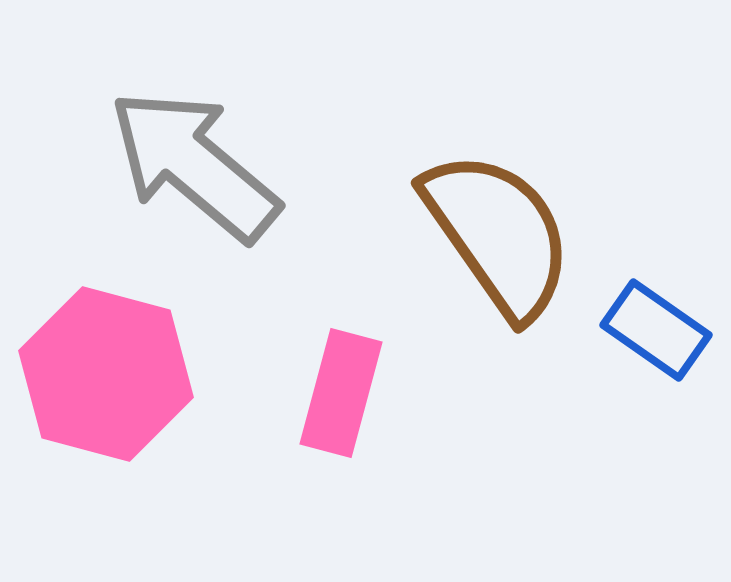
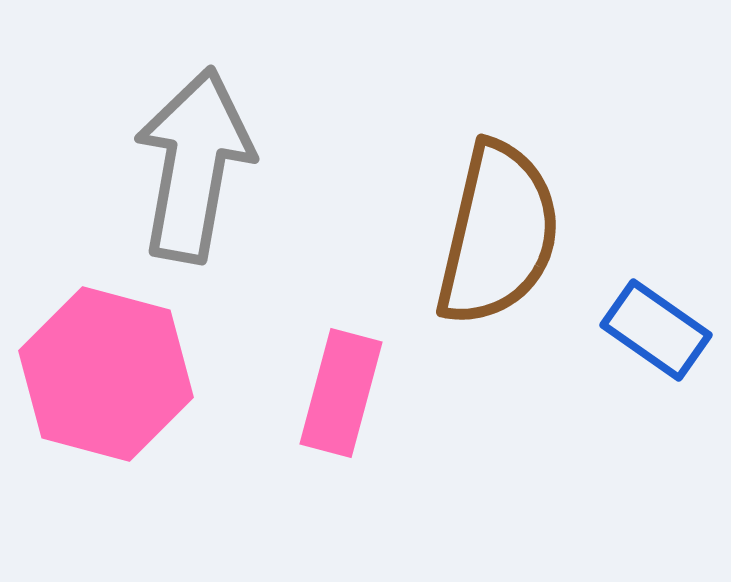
gray arrow: rotated 60 degrees clockwise
brown semicircle: rotated 48 degrees clockwise
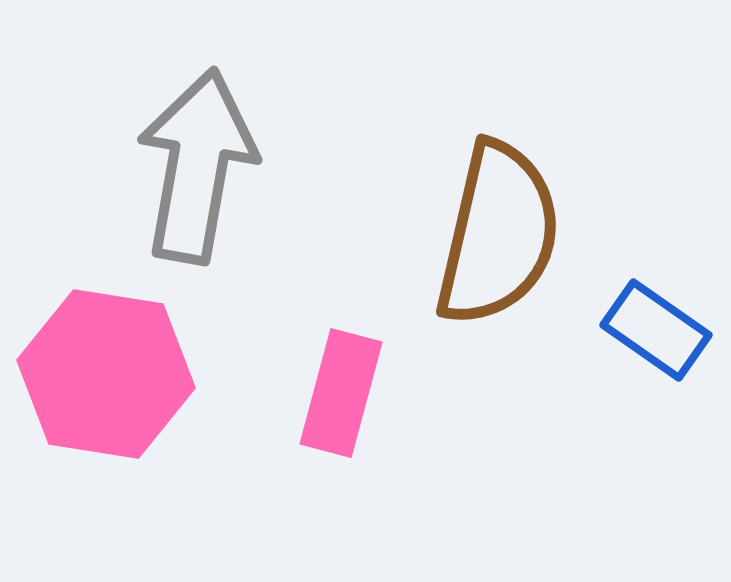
gray arrow: moved 3 px right, 1 px down
pink hexagon: rotated 6 degrees counterclockwise
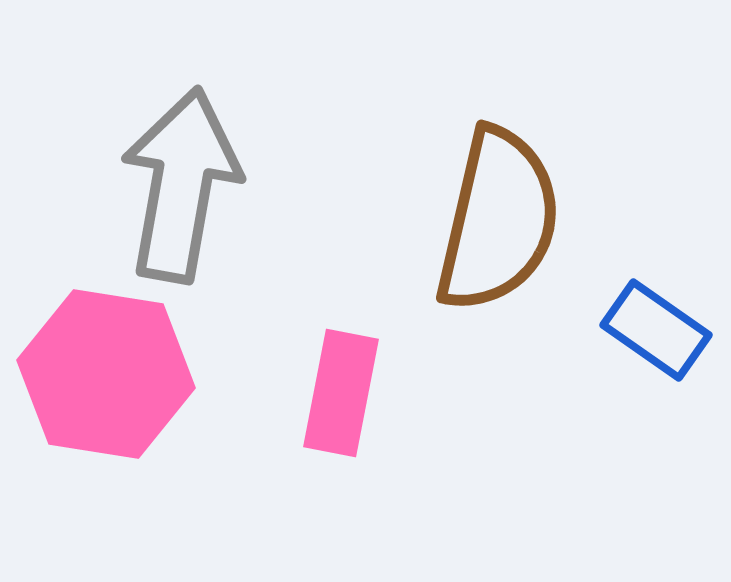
gray arrow: moved 16 px left, 19 px down
brown semicircle: moved 14 px up
pink rectangle: rotated 4 degrees counterclockwise
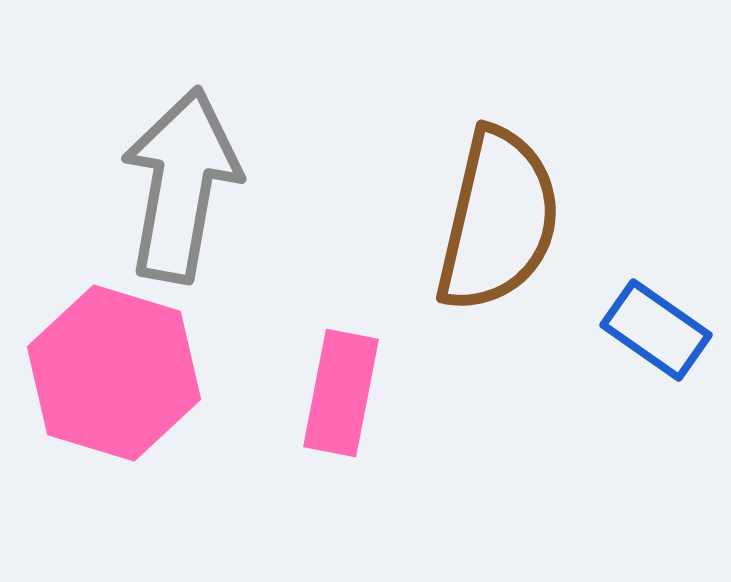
pink hexagon: moved 8 px right, 1 px up; rotated 8 degrees clockwise
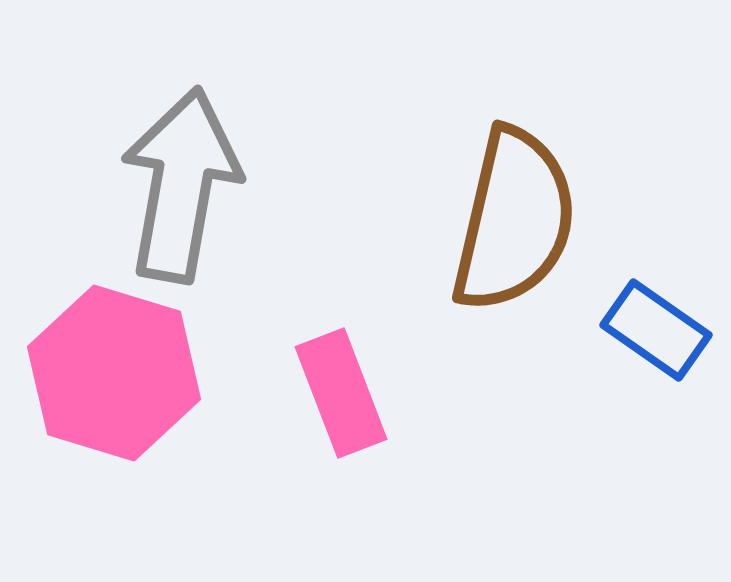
brown semicircle: moved 16 px right
pink rectangle: rotated 32 degrees counterclockwise
